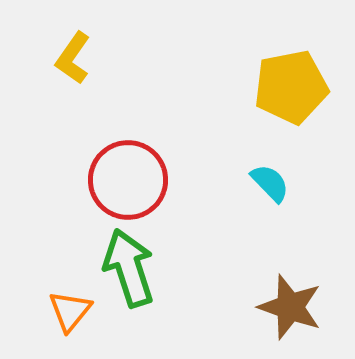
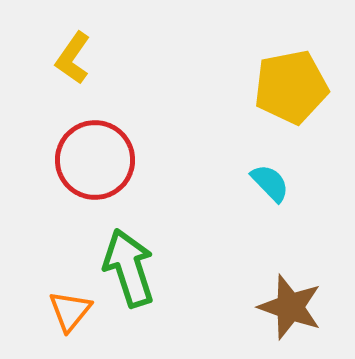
red circle: moved 33 px left, 20 px up
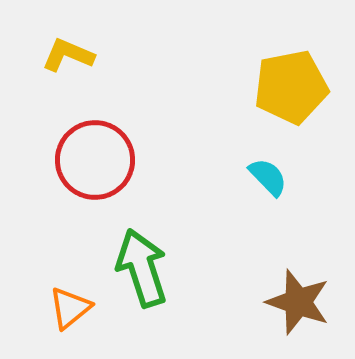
yellow L-shape: moved 5 px left, 3 px up; rotated 78 degrees clockwise
cyan semicircle: moved 2 px left, 6 px up
green arrow: moved 13 px right
brown star: moved 8 px right, 5 px up
orange triangle: moved 3 px up; rotated 12 degrees clockwise
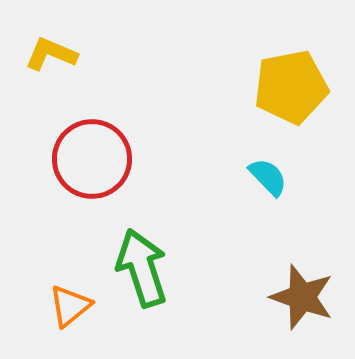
yellow L-shape: moved 17 px left, 1 px up
red circle: moved 3 px left, 1 px up
brown star: moved 4 px right, 5 px up
orange triangle: moved 2 px up
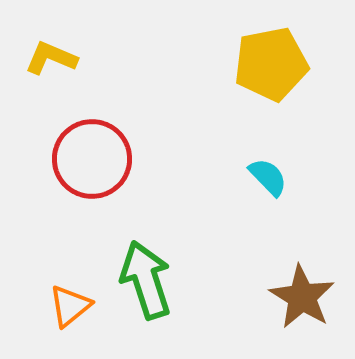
yellow L-shape: moved 4 px down
yellow pentagon: moved 20 px left, 23 px up
green arrow: moved 4 px right, 12 px down
brown star: rotated 12 degrees clockwise
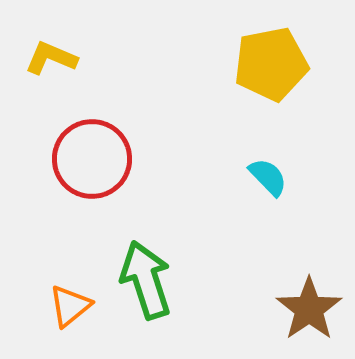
brown star: moved 7 px right, 12 px down; rotated 6 degrees clockwise
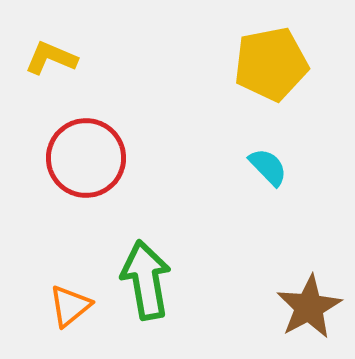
red circle: moved 6 px left, 1 px up
cyan semicircle: moved 10 px up
green arrow: rotated 8 degrees clockwise
brown star: moved 2 px up; rotated 6 degrees clockwise
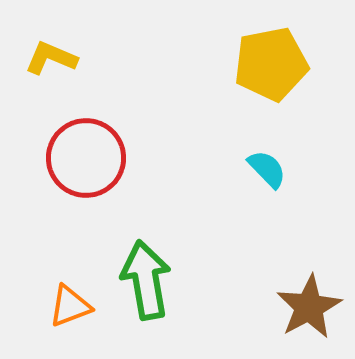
cyan semicircle: moved 1 px left, 2 px down
orange triangle: rotated 18 degrees clockwise
